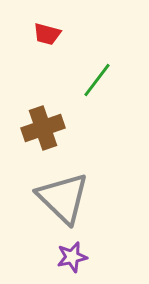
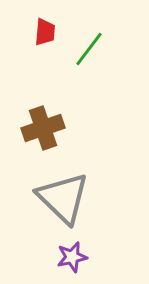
red trapezoid: moved 2 px left, 2 px up; rotated 100 degrees counterclockwise
green line: moved 8 px left, 31 px up
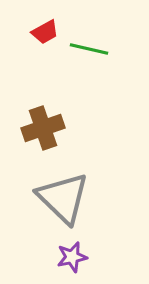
red trapezoid: rotated 56 degrees clockwise
green line: rotated 66 degrees clockwise
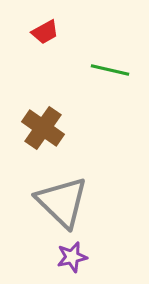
green line: moved 21 px right, 21 px down
brown cross: rotated 36 degrees counterclockwise
gray triangle: moved 1 px left, 4 px down
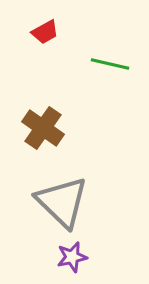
green line: moved 6 px up
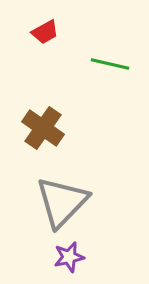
gray triangle: rotated 30 degrees clockwise
purple star: moved 3 px left
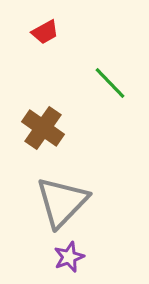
green line: moved 19 px down; rotated 33 degrees clockwise
purple star: rotated 8 degrees counterclockwise
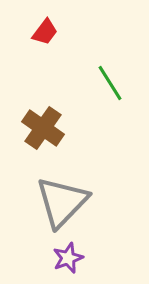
red trapezoid: rotated 24 degrees counterclockwise
green line: rotated 12 degrees clockwise
purple star: moved 1 px left, 1 px down
